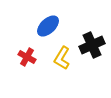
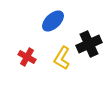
blue ellipse: moved 5 px right, 5 px up
black cross: moved 3 px left, 1 px up
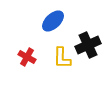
black cross: moved 1 px left, 1 px down
yellow L-shape: rotated 30 degrees counterclockwise
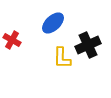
blue ellipse: moved 2 px down
red cross: moved 15 px left, 17 px up
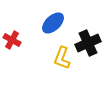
black cross: moved 2 px up
yellow L-shape: rotated 20 degrees clockwise
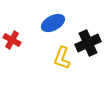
blue ellipse: rotated 15 degrees clockwise
